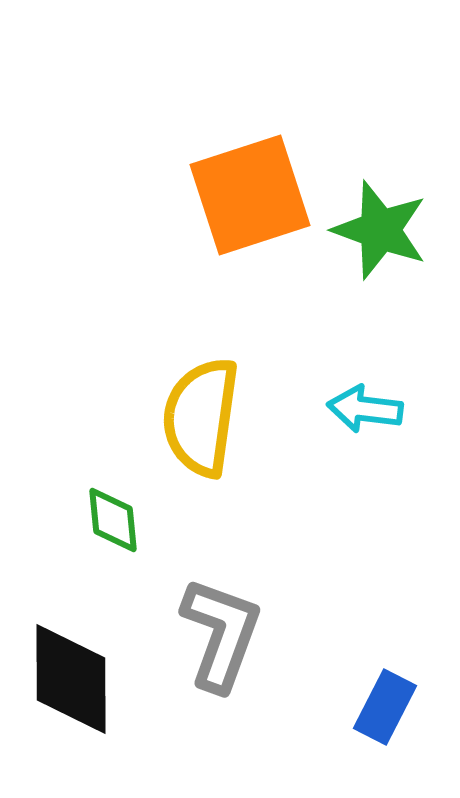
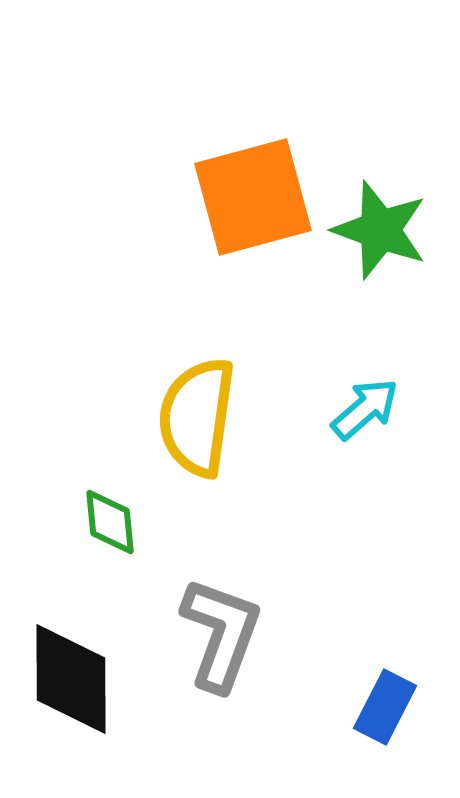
orange square: moved 3 px right, 2 px down; rotated 3 degrees clockwise
cyan arrow: rotated 132 degrees clockwise
yellow semicircle: moved 4 px left
green diamond: moved 3 px left, 2 px down
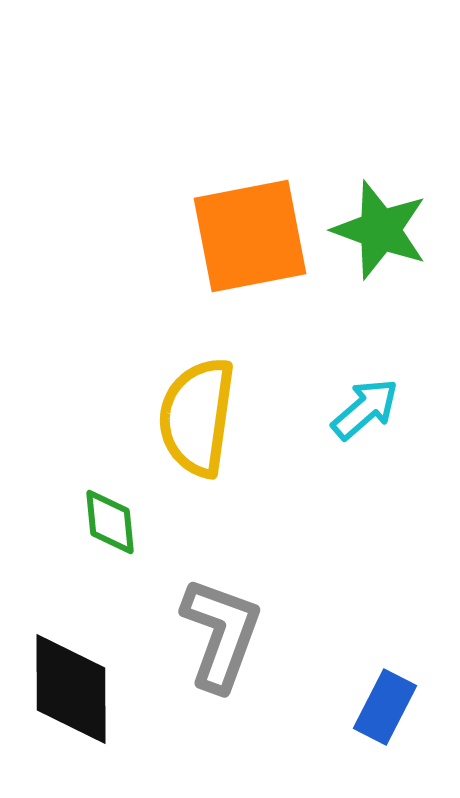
orange square: moved 3 px left, 39 px down; rotated 4 degrees clockwise
black diamond: moved 10 px down
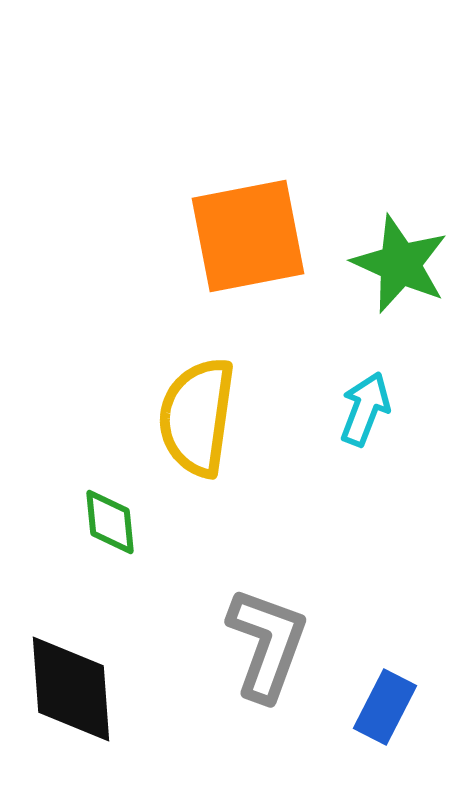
green star: moved 20 px right, 34 px down; rotated 4 degrees clockwise
orange square: moved 2 px left
cyan arrow: rotated 28 degrees counterclockwise
gray L-shape: moved 46 px right, 10 px down
black diamond: rotated 4 degrees counterclockwise
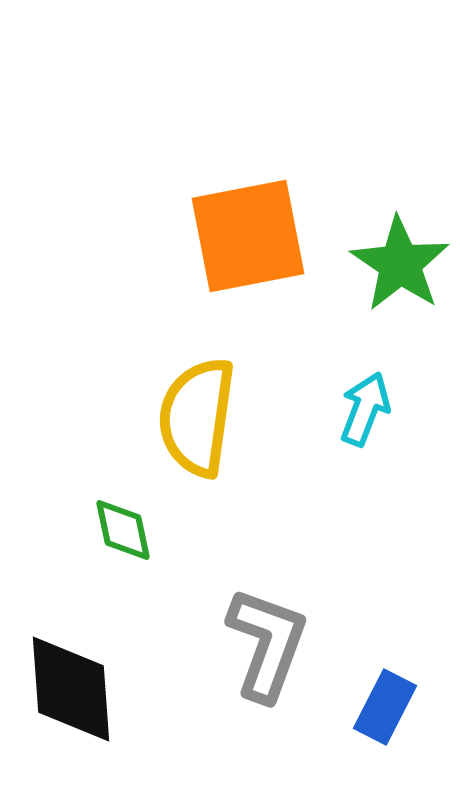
green star: rotated 10 degrees clockwise
green diamond: moved 13 px right, 8 px down; rotated 6 degrees counterclockwise
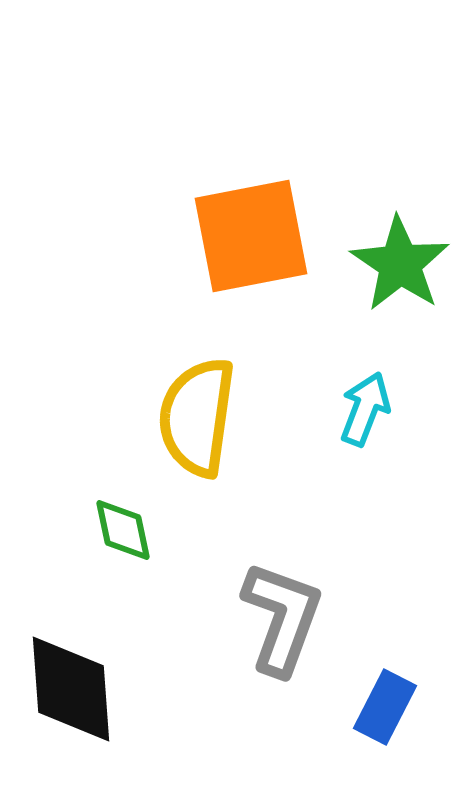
orange square: moved 3 px right
gray L-shape: moved 15 px right, 26 px up
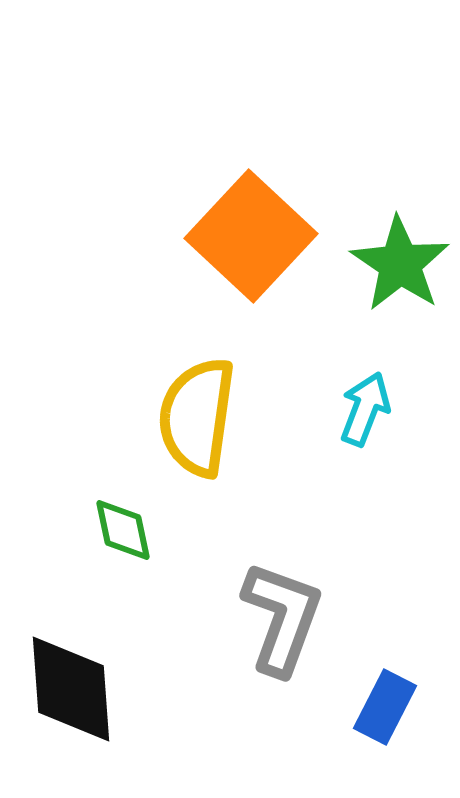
orange square: rotated 36 degrees counterclockwise
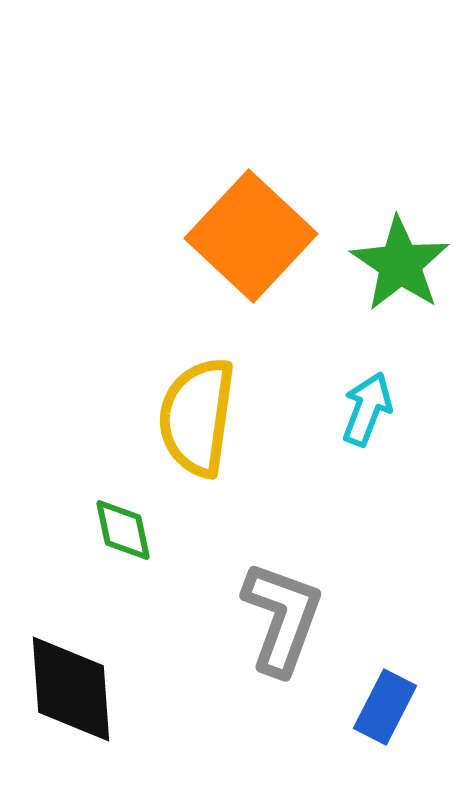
cyan arrow: moved 2 px right
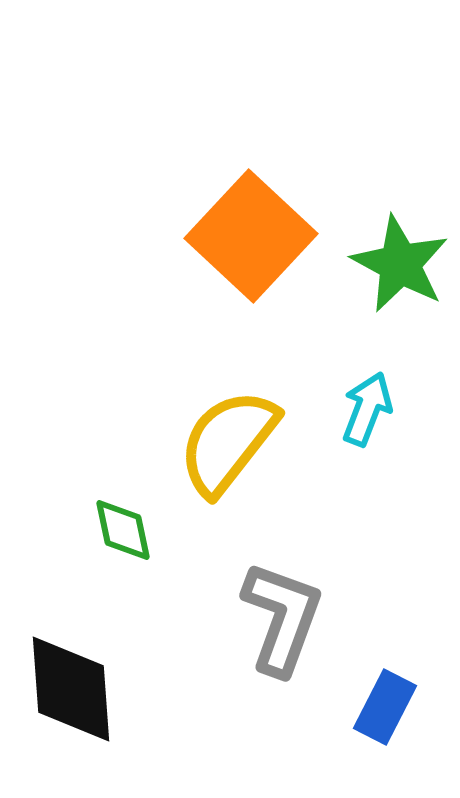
green star: rotated 6 degrees counterclockwise
yellow semicircle: moved 31 px right, 25 px down; rotated 30 degrees clockwise
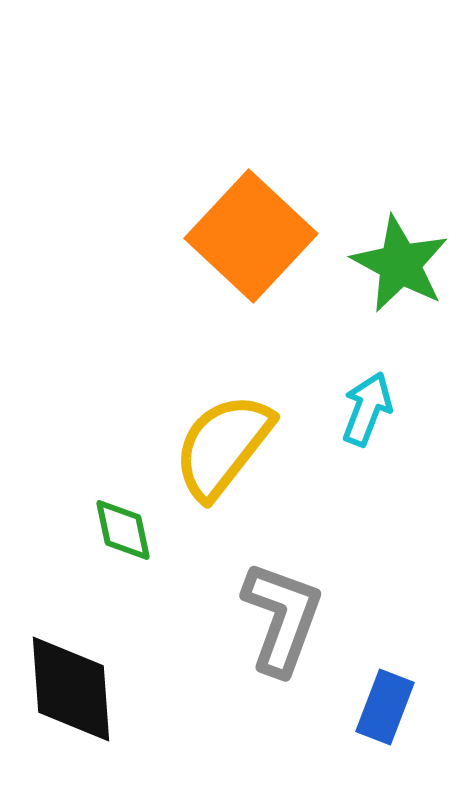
yellow semicircle: moved 5 px left, 4 px down
blue rectangle: rotated 6 degrees counterclockwise
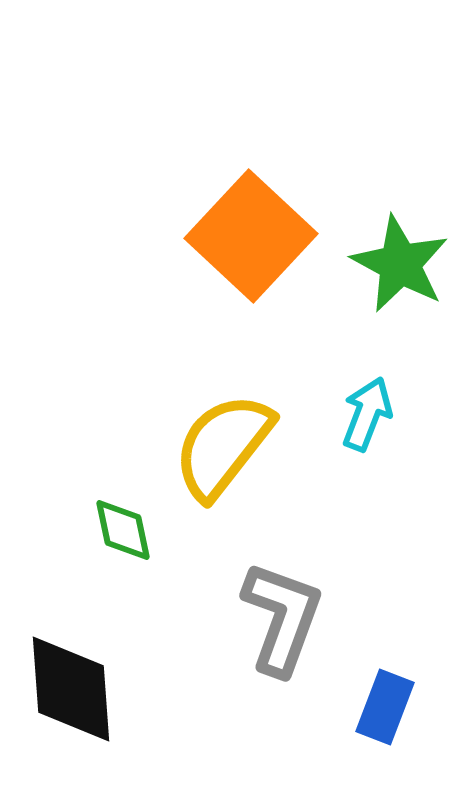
cyan arrow: moved 5 px down
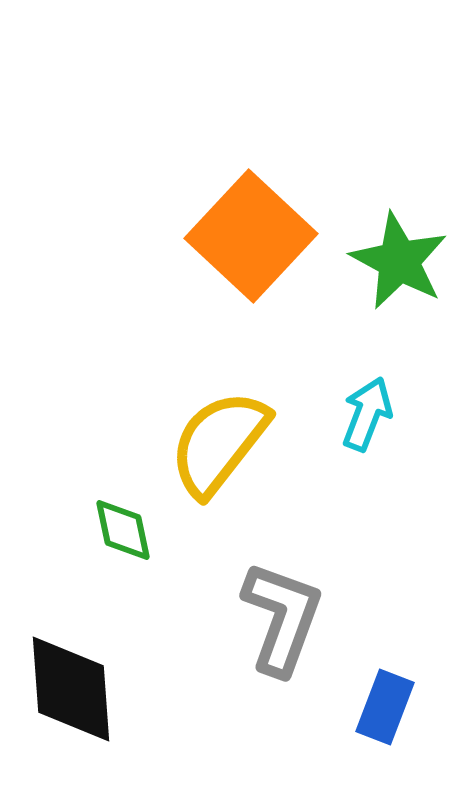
green star: moved 1 px left, 3 px up
yellow semicircle: moved 4 px left, 3 px up
